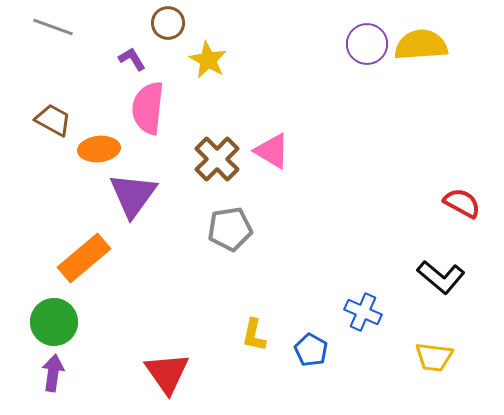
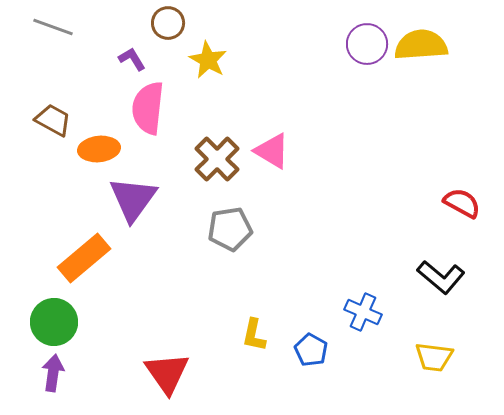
purple triangle: moved 4 px down
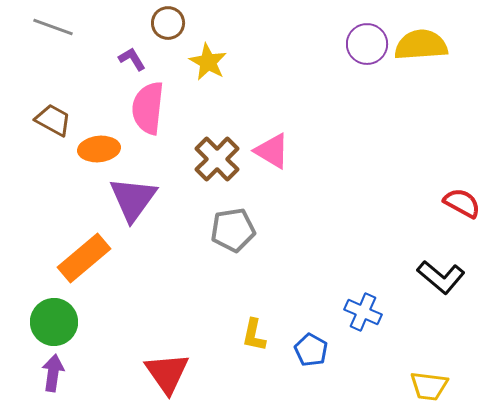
yellow star: moved 2 px down
gray pentagon: moved 3 px right, 1 px down
yellow trapezoid: moved 5 px left, 29 px down
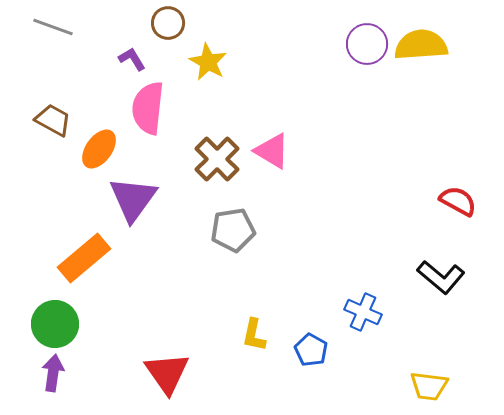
orange ellipse: rotated 48 degrees counterclockwise
red semicircle: moved 4 px left, 2 px up
green circle: moved 1 px right, 2 px down
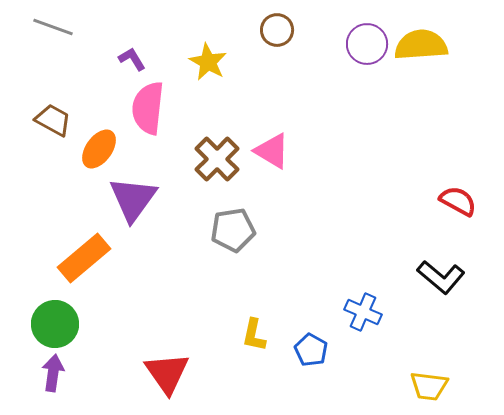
brown circle: moved 109 px right, 7 px down
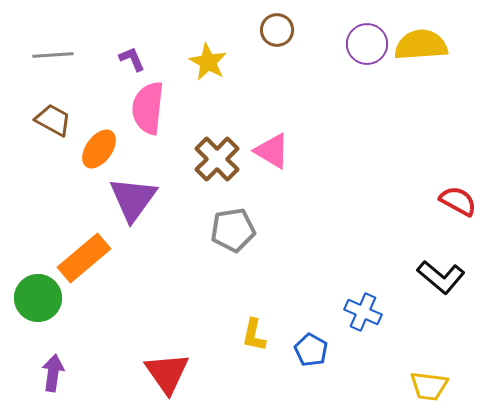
gray line: moved 28 px down; rotated 24 degrees counterclockwise
purple L-shape: rotated 8 degrees clockwise
green circle: moved 17 px left, 26 px up
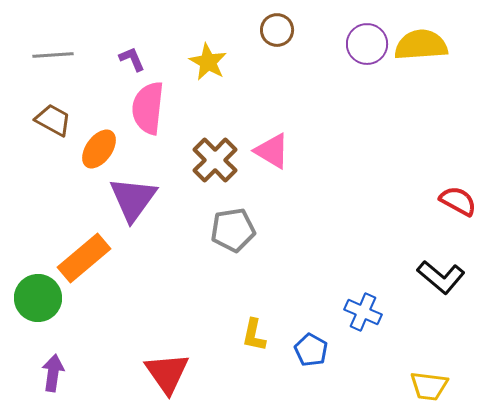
brown cross: moved 2 px left, 1 px down
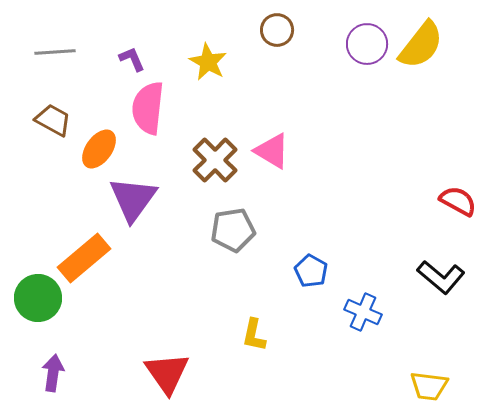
yellow semicircle: rotated 132 degrees clockwise
gray line: moved 2 px right, 3 px up
blue pentagon: moved 79 px up
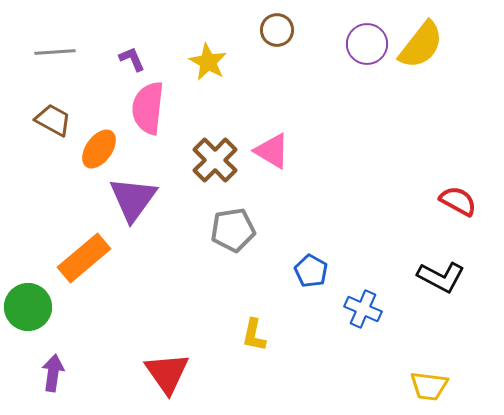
black L-shape: rotated 12 degrees counterclockwise
green circle: moved 10 px left, 9 px down
blue cross: moved 3 px up
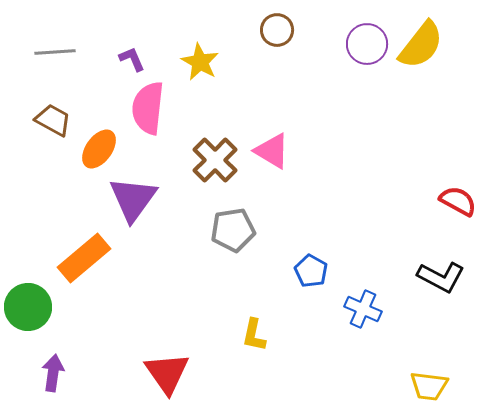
yellow star: moved 8 px left
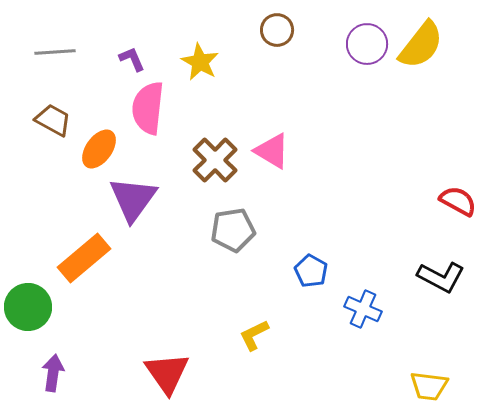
yellow L-shape: rotated 52 degrees clockwise
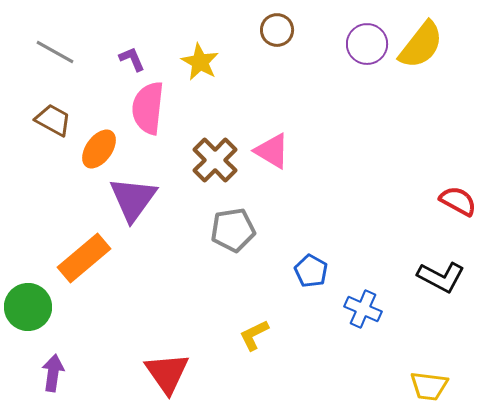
gray line: rotated 33 degrees clockwise
